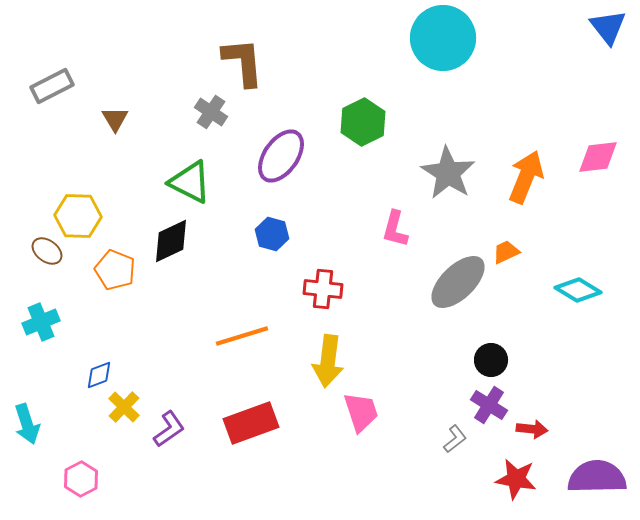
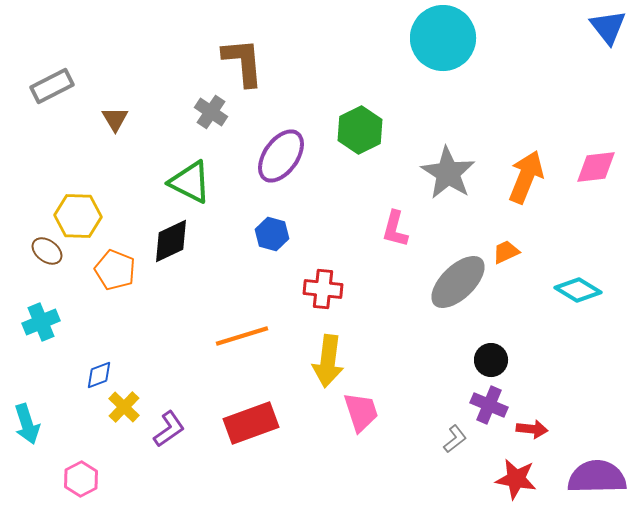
green hexagon: moved 3 px left, 8 px down
pink diamond: moved 2 px left, 10 px down
purple cross: rotated 9 degrees counterclockwise
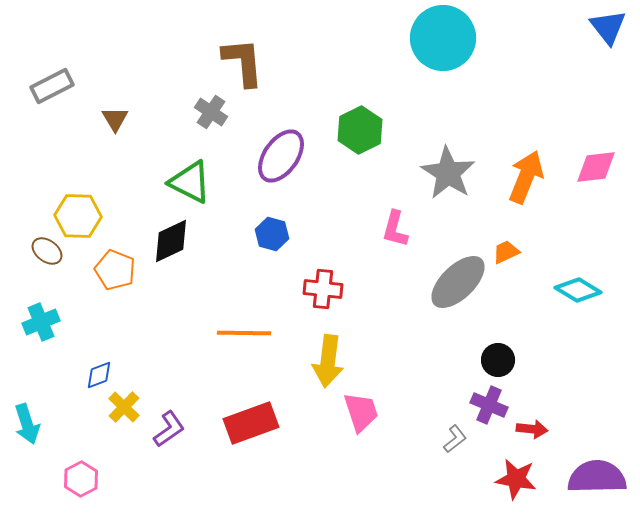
orange line: moved 2 px right, 3 px up; rotated 18 degrees clockwise
black circle: moved 7 px right
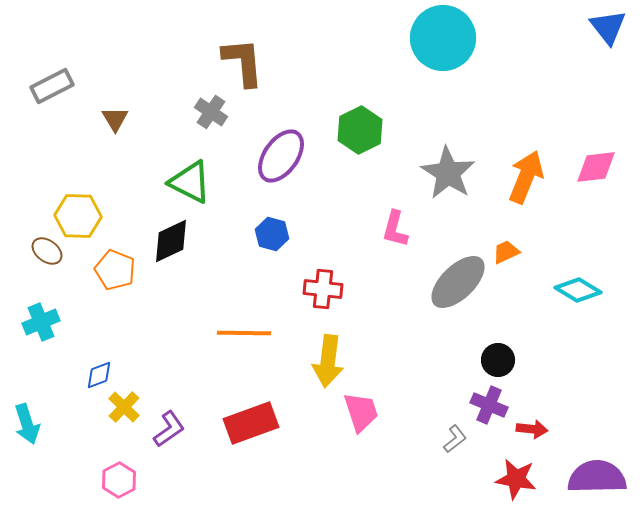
pink hexagon: moved 38 px right, 1 px down
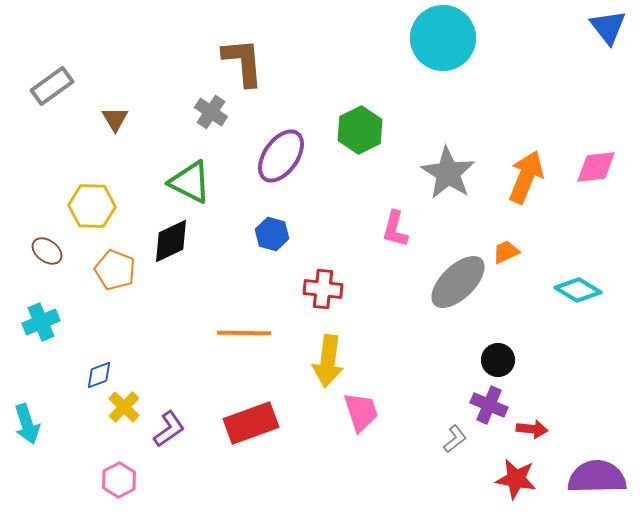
gray rectangle: rotated 9 degrees counterclockwise
yellow hexagon: moved 14 px right, 10 px up
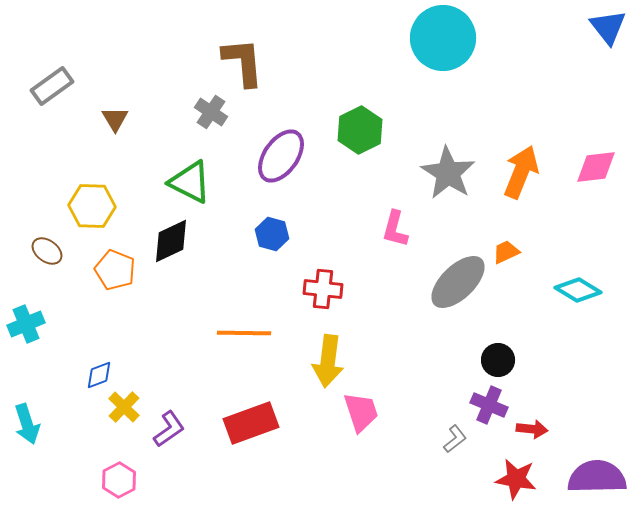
orange arrow: moved 5 px left, 5 px up
cyan cross: moved 15 px left, 2 px down
